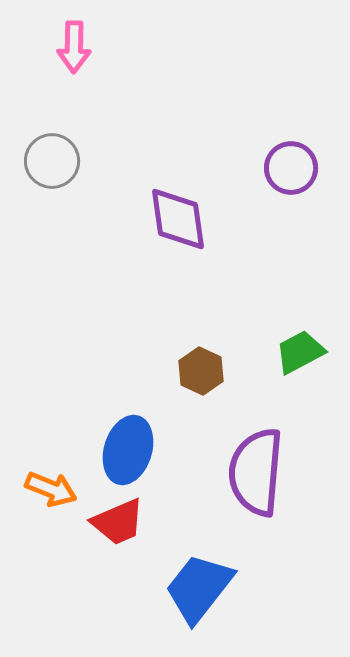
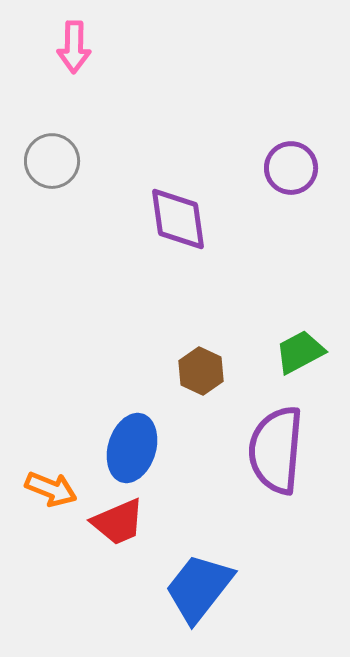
blue ellipse: moved 4 px right, 2 px up
purple semicircle: moved 20 px right, 22 px up
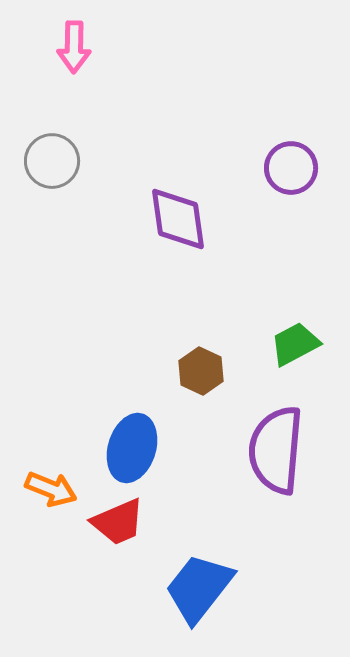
green trapezoid: moved 5 px left, 8 px up
